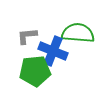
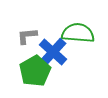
blue cross: moved 1 px down; rotated 20 degrees clockwise
green pentagon: rotated 24 degrees counterclockwise
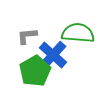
blue cross: moved 3 px down
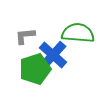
gray L-shape: moved 2 px left
green pentagon: moved 2 px up; rotated 12 degrees clockwise
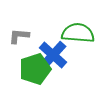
gray L-shape: moved 6 px left; rotated 10 degrees clockwise
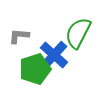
green semicircle: rotated 68 degrees counterclockwise
blue cross: moved 1 px right
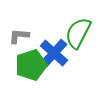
blue cross: moved 2 px up
green pentagon: moved 4 px left, 4 px up
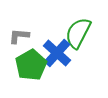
blue cross: moved 3 px right
green pentagon: rotated 12 degrees counterclockwise
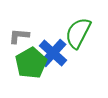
blue cross: moved 4 px left
green pentagon: moved 2 px up
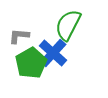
green semicircle: moved 10 px left, 8 px up
